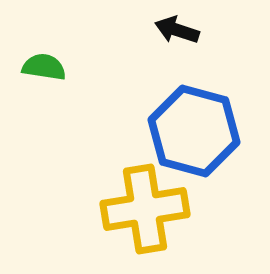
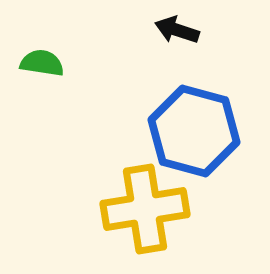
green semicircle: moved 2 px left, 4 px up
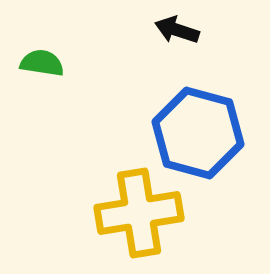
blue hexagon: moved 4 px right, 2 px down
yellow cross: moved 6 px left, 4 px down
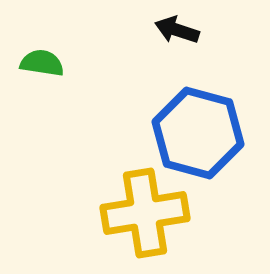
yellow cross: moved 6 px right
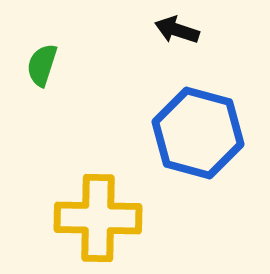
green semicircle: moved 2 px down; rotated 81 degrees counterclockwise
yellow cross: moved 47 px left, 5 px down; rotated 10 degrees clockwise
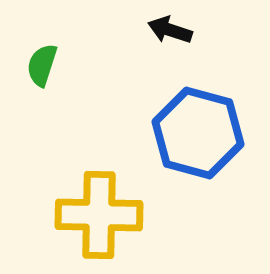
black arrow: moved 7 px left
yellow cross: moved 1 px right, 3 px up
